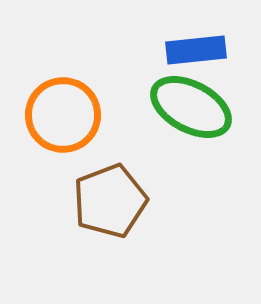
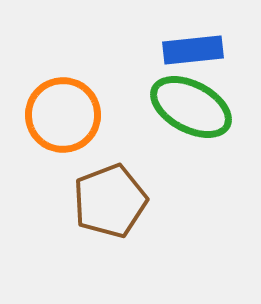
blue rectangle: moved 3 px left
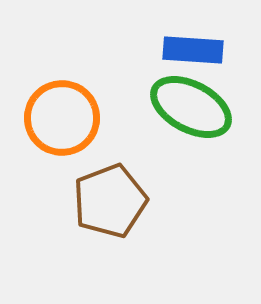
blue rectangle: rotated 10 degrees clockwise
orange circle: moved 1 px left, 3 px down
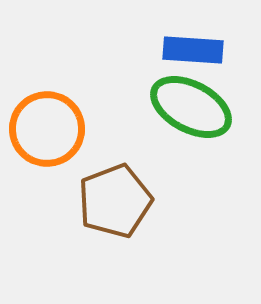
orange circle: moved 15 px left, 11 px down
brown pentagon: moved 5 px right
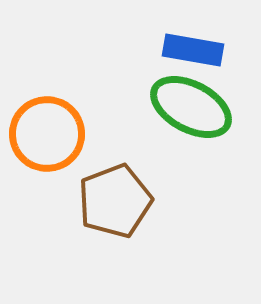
blue rectangle: rotated 6 degrees clockwise
orange circle: moved 5 px down
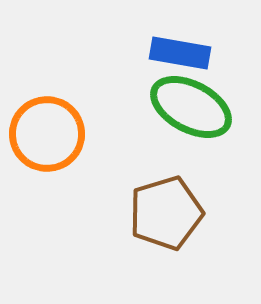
blue rectangle: moved 13 px left, 3 px down
brown pentagon: moved 51 px right, 12 px down; rotated 4 degrees clockwise
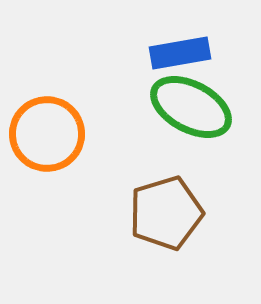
blue rectangle: rotated 20 degrees counterclockwise
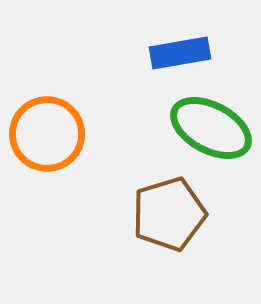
green ellipse: moved 20 px right, 21 px down
brown pentagon: moved 3 px right, 1 px down
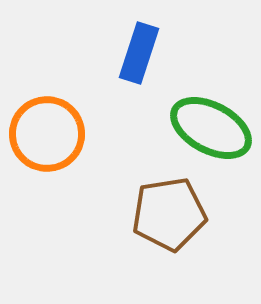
blue rectangle: moved 41 px left; rotated 62 degrees counterclockwise
brown pentagon: rotated 8 degrees clockwise
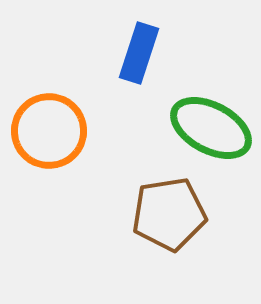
orange circle: moved 2 px right, 3 px up
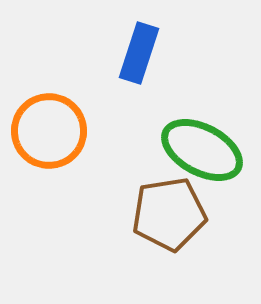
green ellipse: moved 9 px left, 22 px down
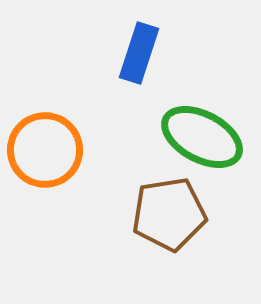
orange circle: moved 4 px left, 19 px down
green ellipse: moved 13 px up
